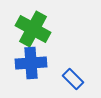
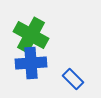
green cross: moved 2 px left, 6 px down
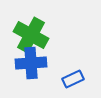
blue rectangle: rotated 70 degrees counterclockwise
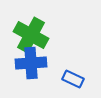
blue rectangle: rotated 50 degrees clockwise
